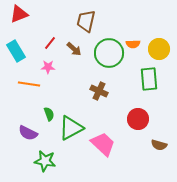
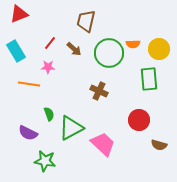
red circle: moved 1 px right, 1 px down
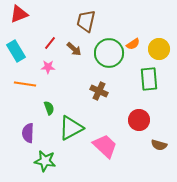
orange semicircle: rotated 32 degrees counterclockwise
orange line: moved 4 px left
green semicircle: moved 6 px up
purple semicircle: rotated 66 degrees clockwise
pink trapezoid: moved 2 px right, 2 px down
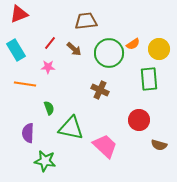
brown trapezoid: rotated 70 degrees clockwise
cyan rectangle: moved 1 px up
brown cross: moved 1 px right, 1 px up
green triangle: rotated 40 degrees clockwise
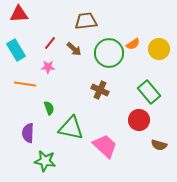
red triangle: rotated 18 degrees clockwise
green rectangle: moved 13 px down; rotated 35 degrees counterclockwise
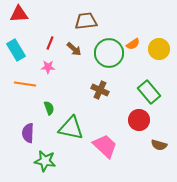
red line: rotated 16 degrees counterclockwise
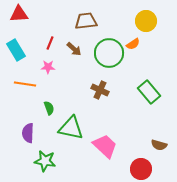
yellow circle: moved 13 px left, 28 px up
red circle: moved 2 px right, 49 px down
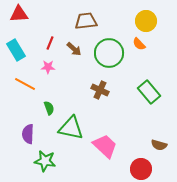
orange semicircle: moved 6 px right; rotated 80 degrees clockwise
orange line: rotated 20 degrees clockwise
purple semicircle: moved 1 px down
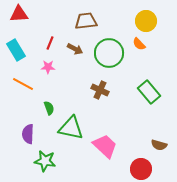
brown arrow: moved 1 px right; rotated 14 degrees counterclockwise
orange line: moved 2 px left
